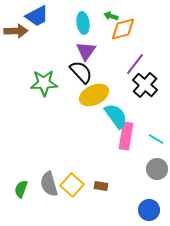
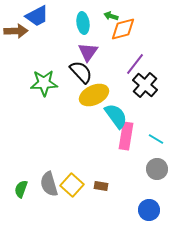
purple triangle: moved 2 px right, 1 px down
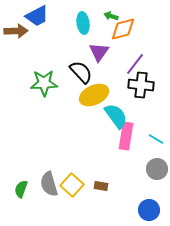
purple triangle: moved 11 px right
black cross: moved 4 px left; rotated 35 degrees counterclockwise
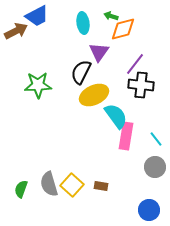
brown arrow: rotated 25 degrees counterclockwise
black semicircle: rotated 110 degrees counterclockwise
green star: moved 6 px left, 2 px down
cyan line: rotated 21 degrees clockwise
gray circle: moved 2 px left, 2 px up
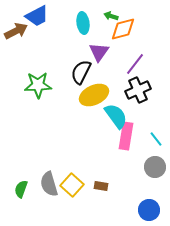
black cross: moved 3 px left, 5 px down; rotated 30 degrees counterclockwise
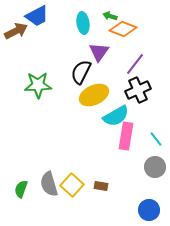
green arrow: moved 1 px left
orange diamond: rotated 36 degrees clockwise
cyan semicircle: rotated 96 degrees clockwise
